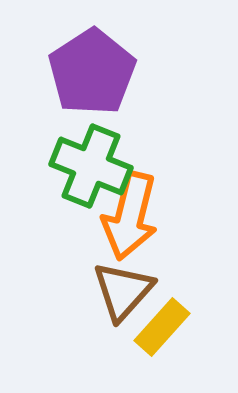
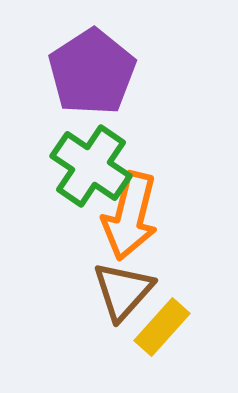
green cross: rotated 12 degrees clockwise
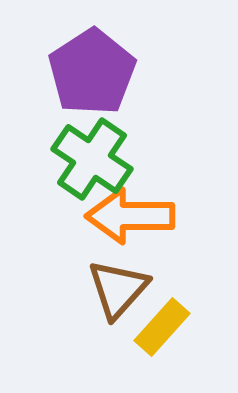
green cross: moved 1 px right, 7 px up
orange arrow: rotated 76 degrees clockwise
brown triangle: moved 5 px left, 2 px up
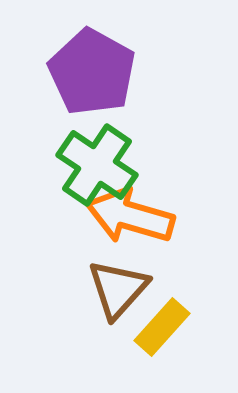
purple pentagon: rotated 10 degrees counterclockwise
green cross: moved 5 px right, 6 px down
orange arrow: rotated 16 degrees clockwise
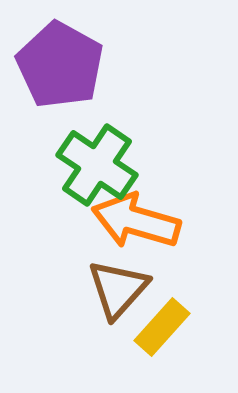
purple pentagon: moved 32 px left, 7 px up
orange arrow: moved 6 px right, 5 px down
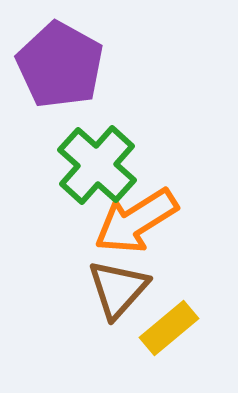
green cross: rotated 8 degrees clockwise
orange arrow: rotated 48 degrees counterclockwise
yellow rectangle: moved 7 px right, 1 px down; rotated 8 degrees clockwise
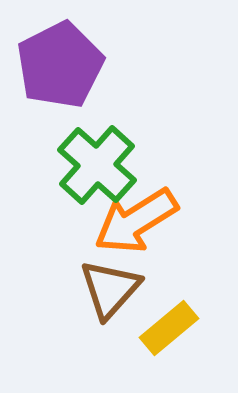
purple pentagon: rotated 16 degrees clockwise
brown triangle: moved 8 px left
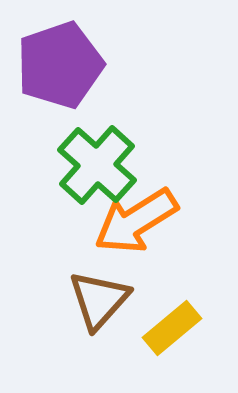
purple pentagon: rotated 8 degrees clockwise
brown triangle: moved 11 px left, 11 px down
yellow rectangle: moved 3 px right
